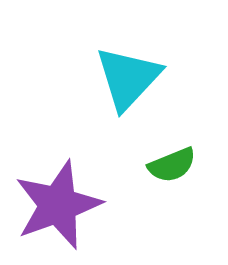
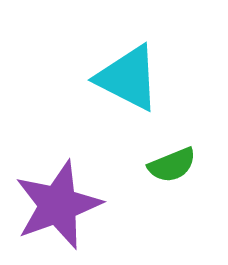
cyan triangle: rotated 46 degrees counterclockwise
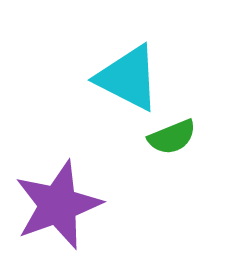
green semicircle: moved 28 px up
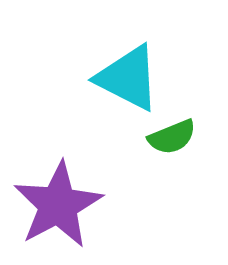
purple star: rotated 8 degrees counterclockwise
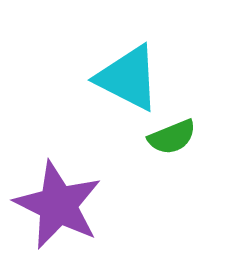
purple star: rotated 18 degrees counterclockwise
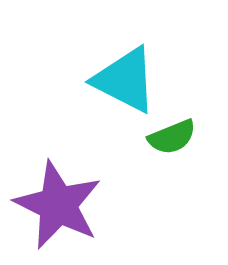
cyan triangle: moved 3 px left, 2 px down
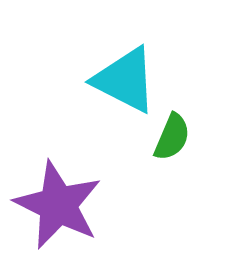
green semicircle: rotated 45 degrees counterclockwise
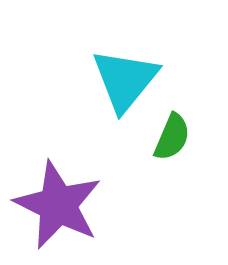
cyan triangle: rotated 42 degrees clockwise
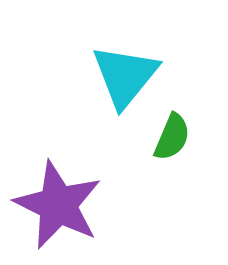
cyan triangle: moved 4 px up
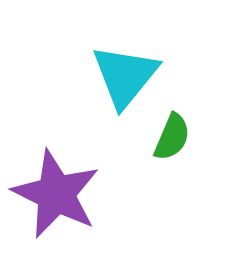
purple star: moved 2 px left, 11 px up
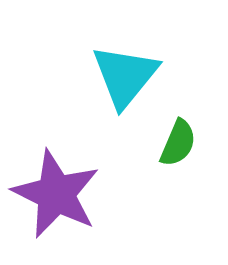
green semicircle: moved 6 px right, 6 px down
